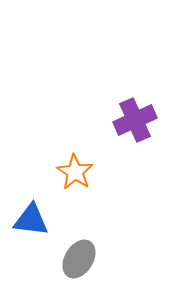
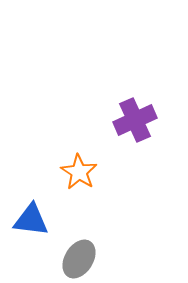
orange star: moved 4 px right
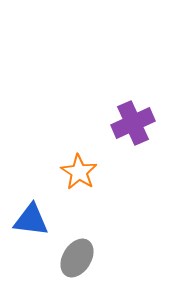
purple cross: moved 2 px left, 3 px down
gray ellipse: moved 2 px left, 1 px up
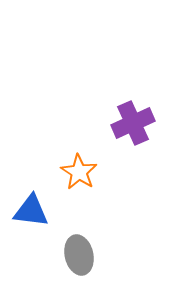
blue triangle: moved 9 px up
gray ellipse: moved 2 px right, 3 px up; rotated 45 degrees counterclockwise
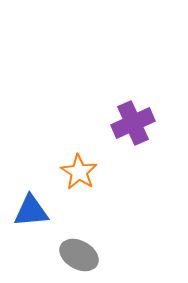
blue triangle: rotated 12 degrees counterclockwise
gray ellipse: rotated 48 degrees counterclockwise
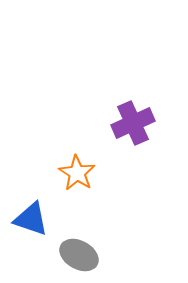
orange star: moved 2 px left, 1 px down
blue triangle: moved 8 px down; rotated 24 degrees clockwise
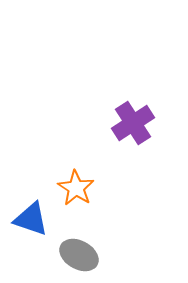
purple cross: rotated 9 degrees counterclockwise
orange star: moved 1 px left, 15 px down
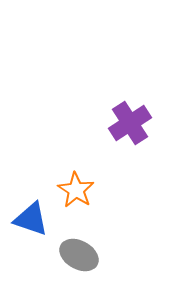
purple cross: moved 3 px left
orange star: moved 2 px down
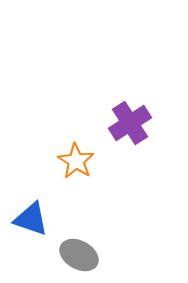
orange star: moved 29 px up
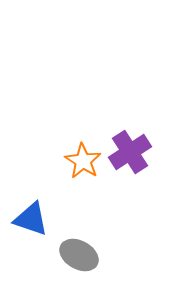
purple cross: moved 29 px down
orange star: moved 7 px right
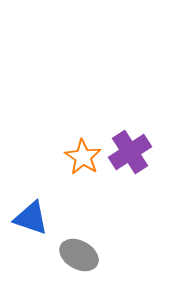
orange star: moved 4 px up
blue triangle: moved 1 px up
